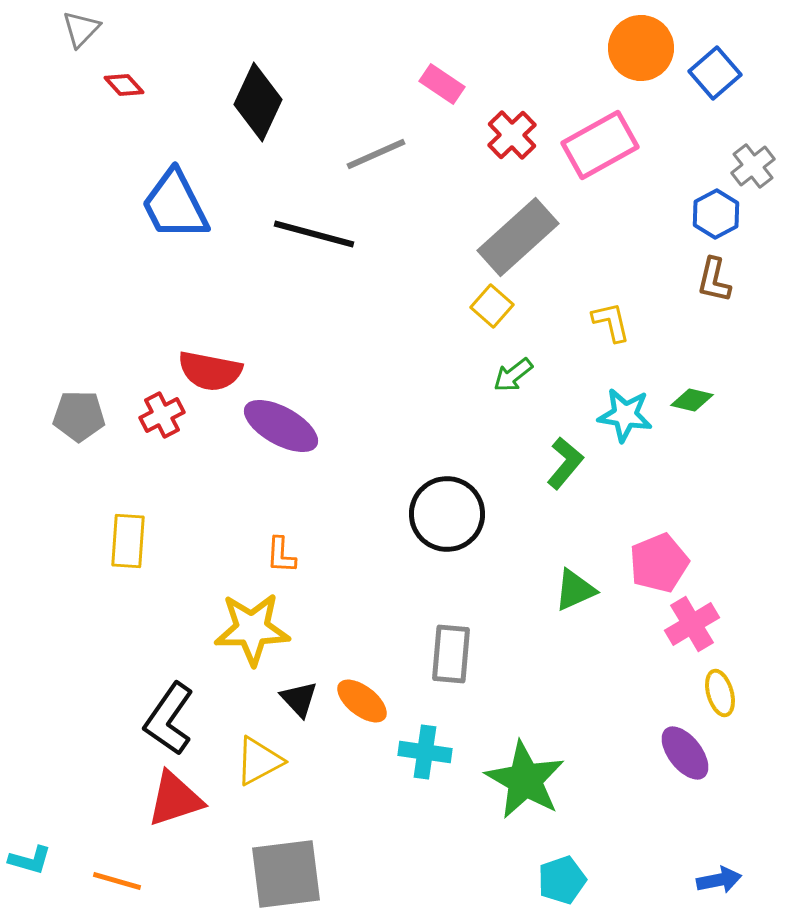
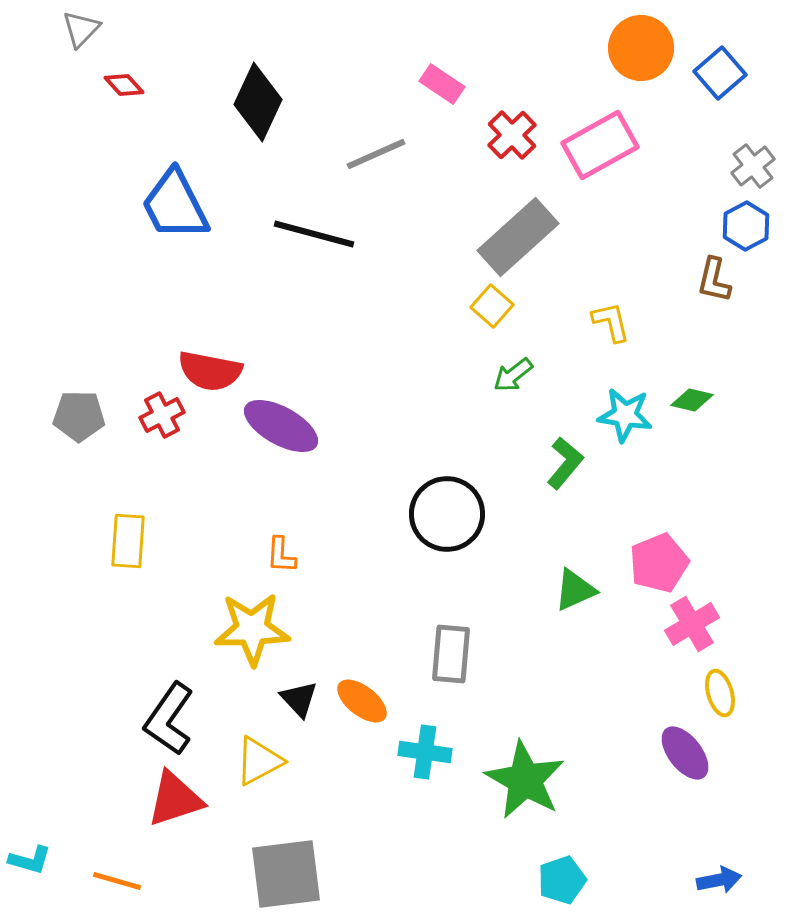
blue square at (715, 73): moved 5 px right
blue hexagon at (716, 214): moved 30 px right, 12 px down
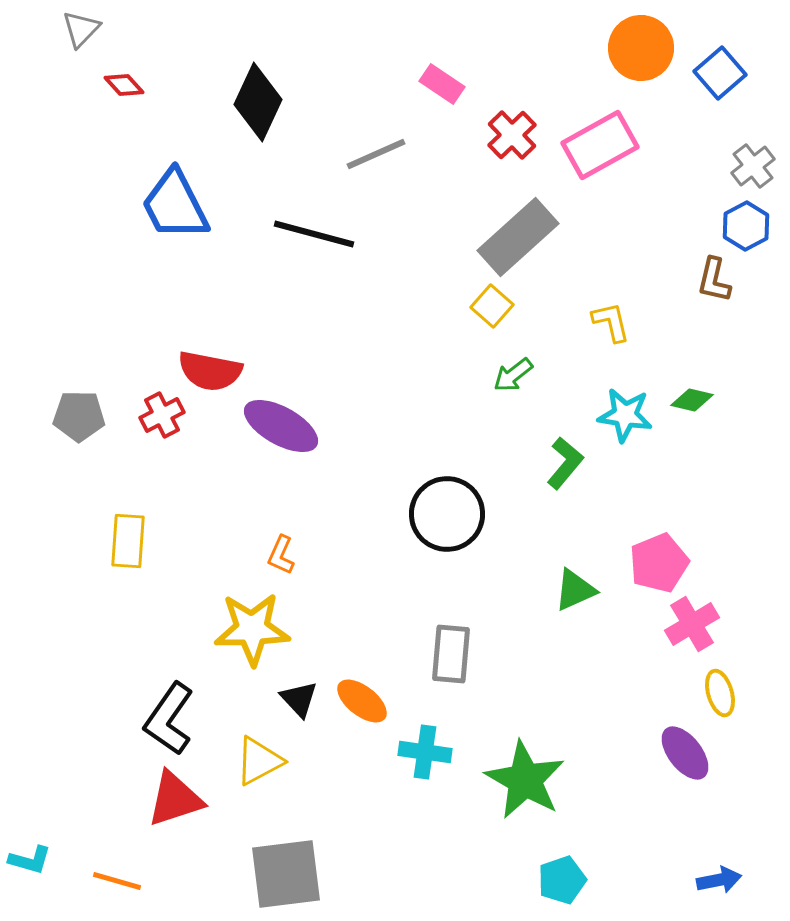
orange L-shape at (281, 555): rotated 21 degrees clockwise
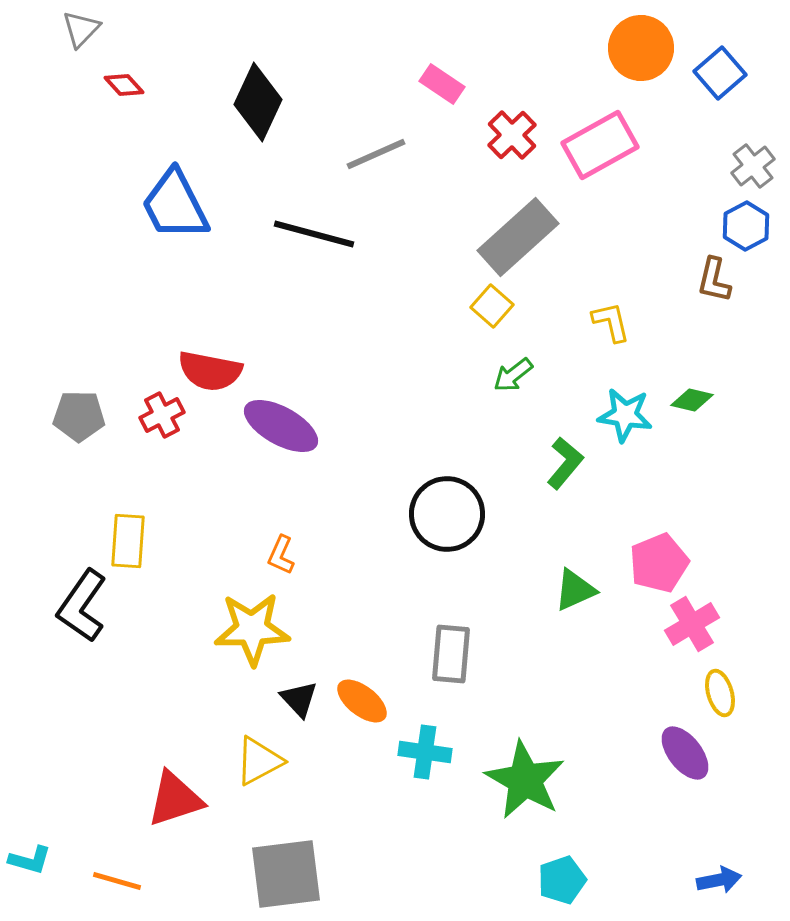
black L-shape at (169, 719): moved 87 px left, 113 px up
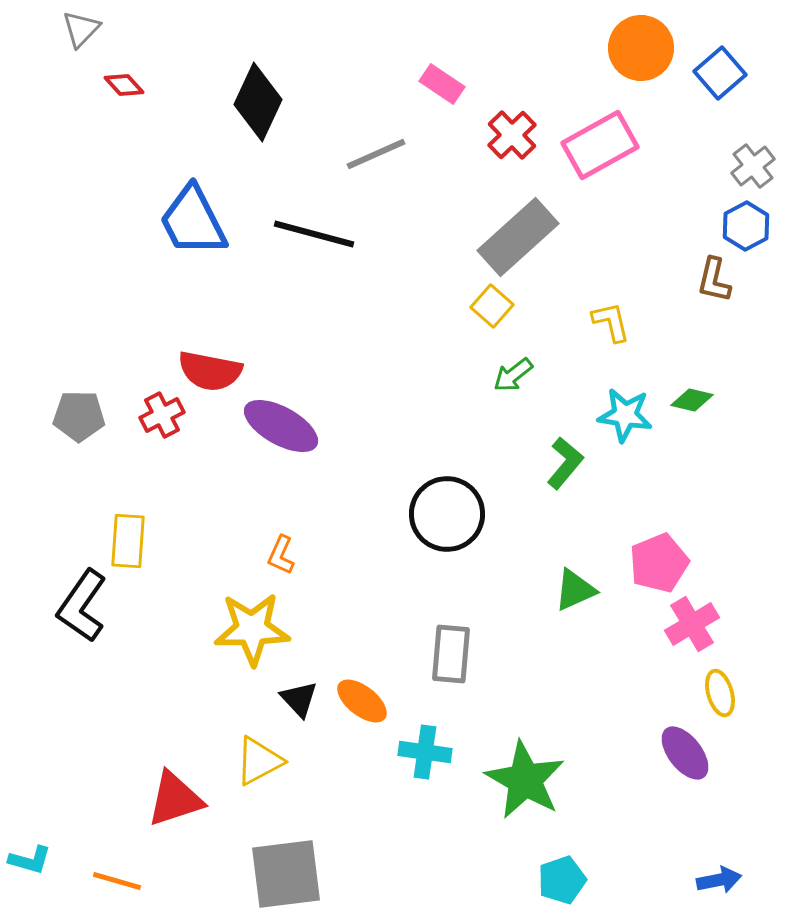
blue trapezoid at (175, 205): moved 18 px right, 16 px down
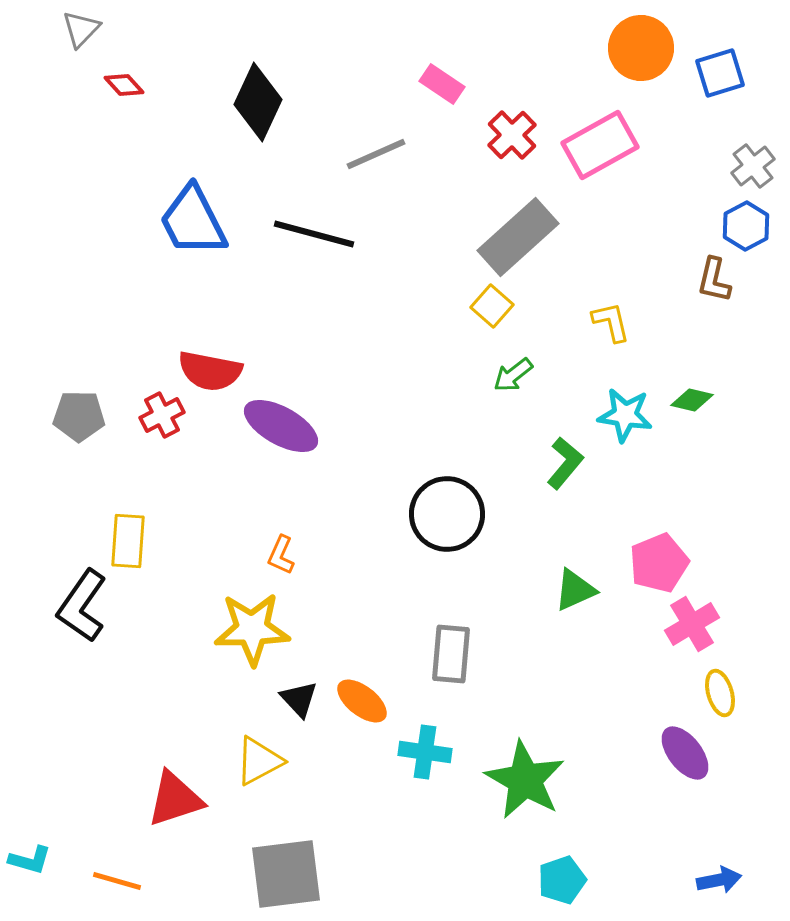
blue square at (720, 73): rotated 24 degrees clockwise
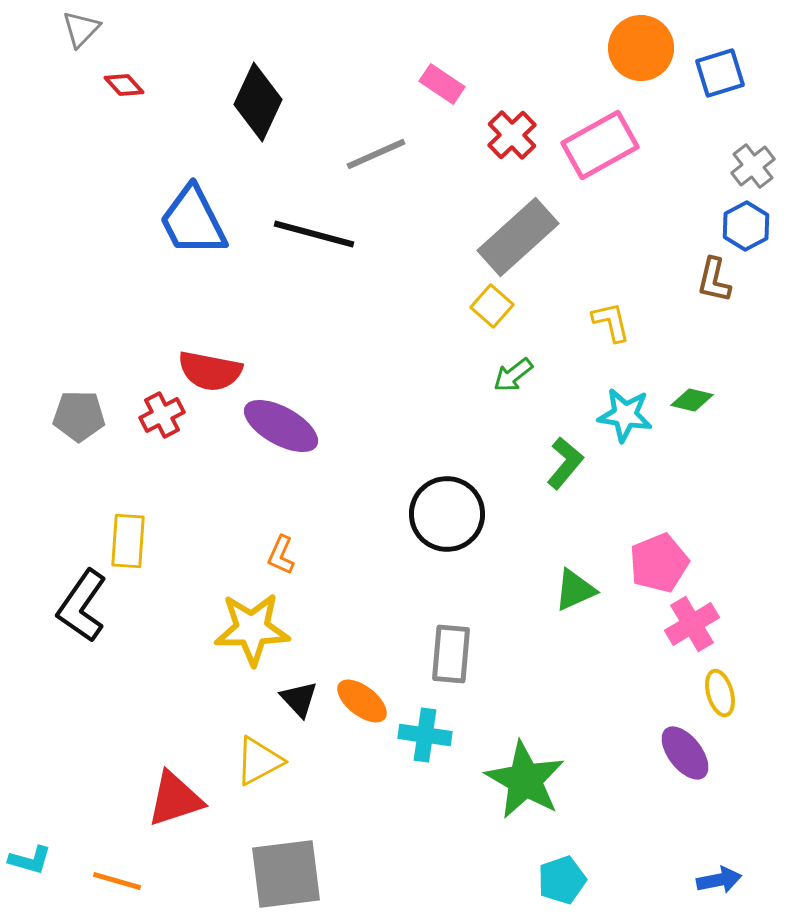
cyan cross at (425, 752): moved 17 px up
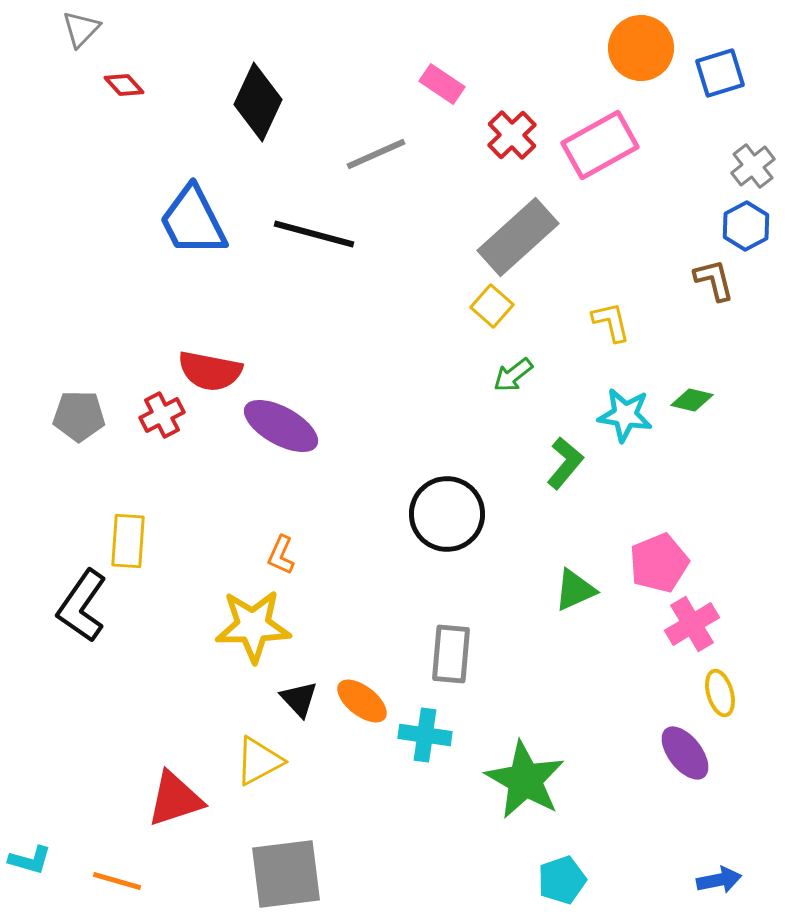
brown L-shape at (714, 280): rotated 153 degrees clockwise
yellow star at (252, 629): moved 1 px right, 3 px up
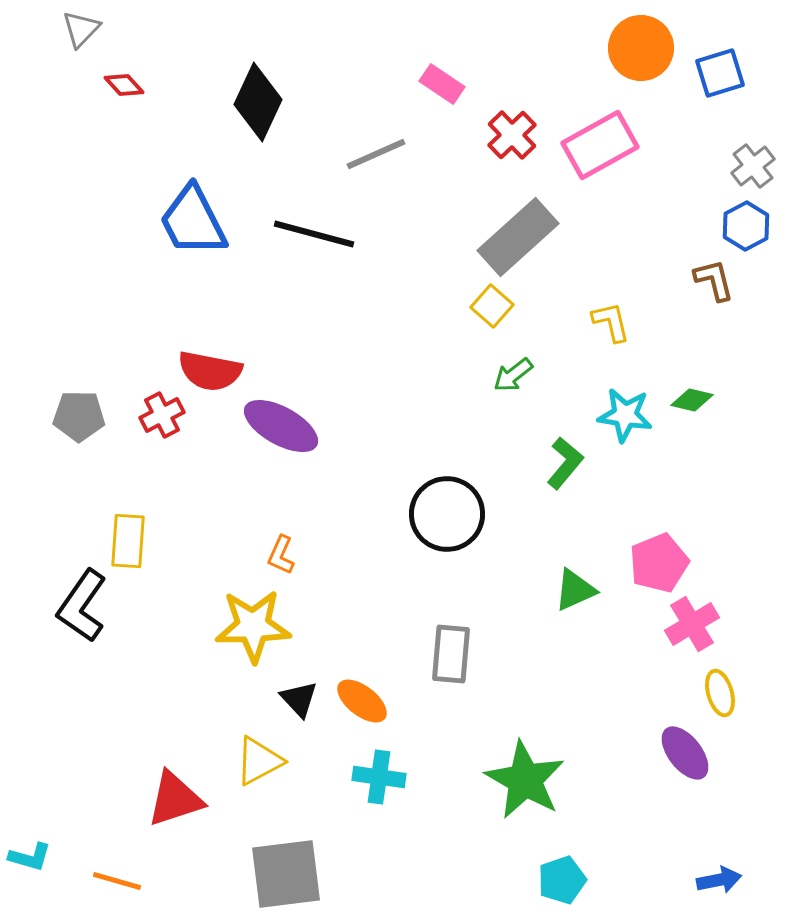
cyan cross at (425, 735): moved 46 px left, 42 px down
cyan L-shape at (30, 860): moved 3 px up
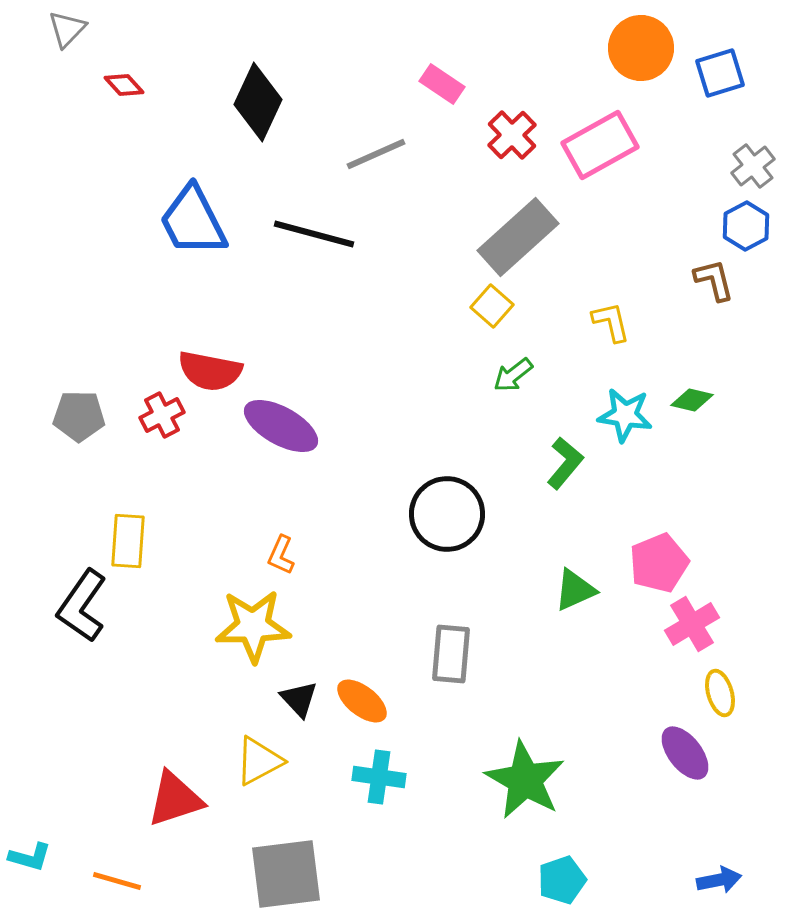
gray triangle at (81, 29): moved 14 px left
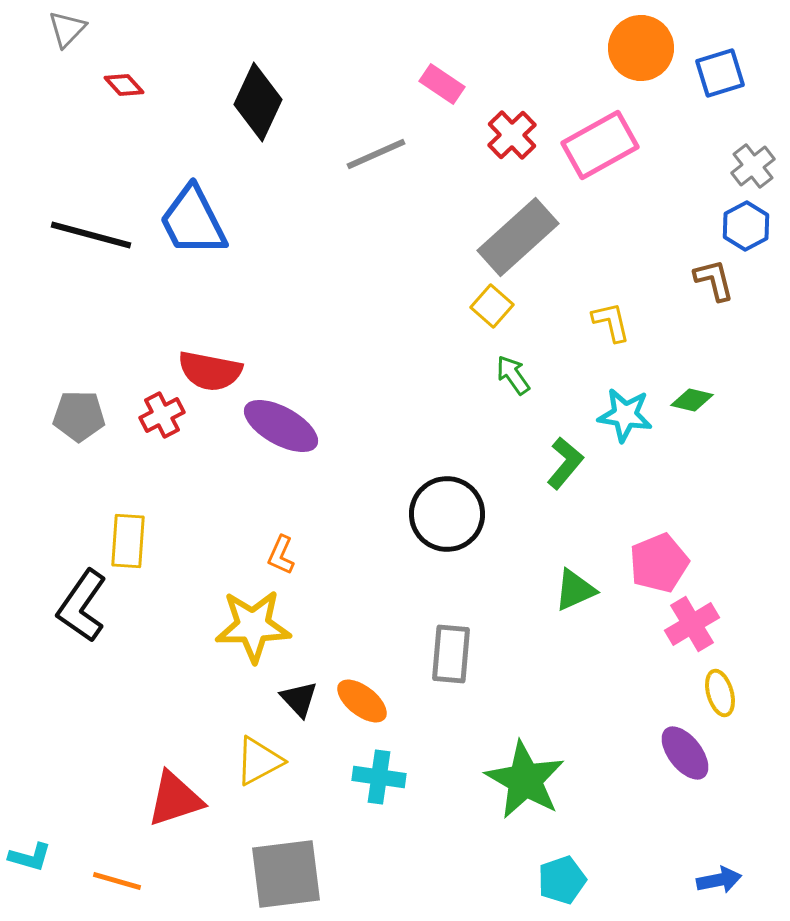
black line at (314, 234): moved 223 px left, 1 px down
green arrow at (513, 375): rotated 93 degrees clockwise
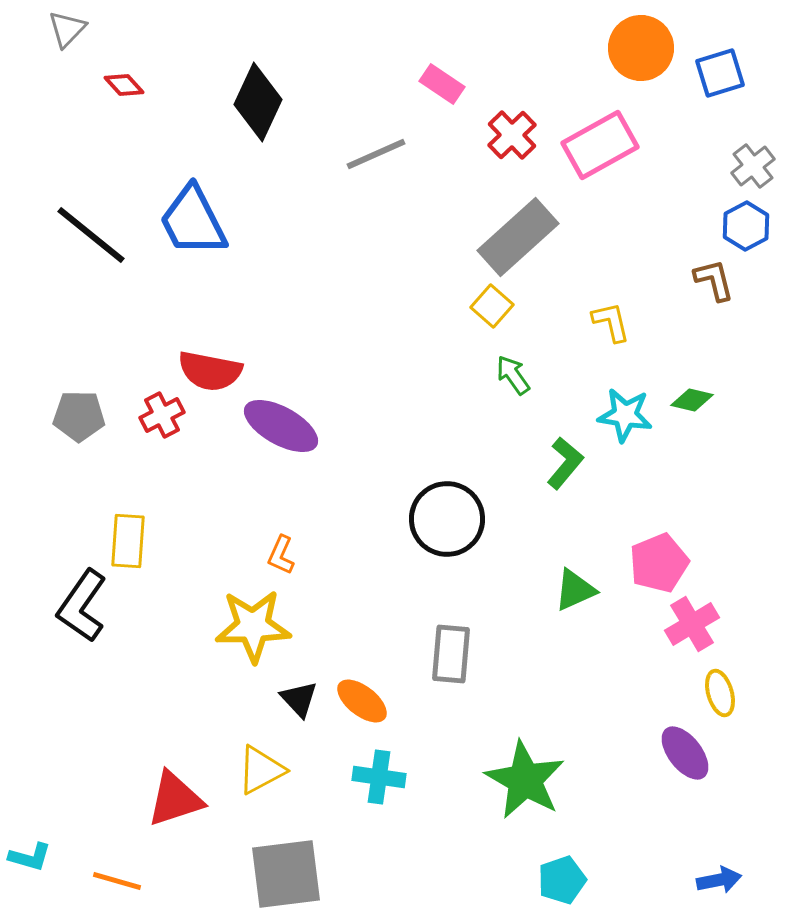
black line at (91, 235): rotated 24 degrees clockwise
black circle at (447, 514): moved 5 px down
yellow triangle at (259, 761): moved 2 px right, 9 px down
